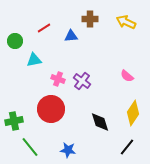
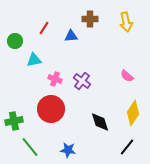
yellow arrow: rotated 126 degrees counterclockwise
red line: rotated 24 degrees counterclockwise
pink cross: moved 3 px left
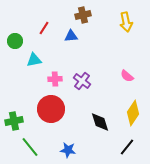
brown cross: moved 7 px left, 4 px up; rotated 14 degrees counterclockwise
pink cross: rotated 24 degrees counterclockwise
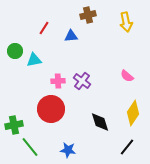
brown cross: moved 5 px right
green circle: moved 10 px down
pink cross: moved 3 px right, 2 px down
green cross: moved 4 px down
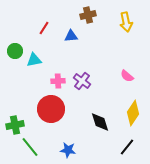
green cross: moved 1 px right
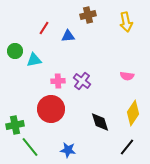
blue triangle: moved 3 px left
pink semicircle: rotated 32 degrees counterclockwise
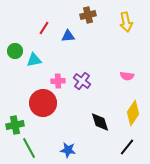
red circle: moved 8 px left, 6 px up
green line: moved 1 px left, 1 px down; rotated 10 degrees clockwise
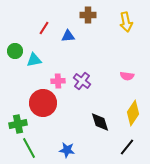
brown cross: rotated 14 degrees clockwise
green cross: moved 3 px right, 1 px up
blue star: moved 1 px left
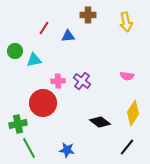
black diamond: rotated 35 degrees counterclockwise
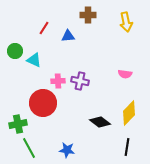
cyan triangle: rotated 35 degrees clockwise
pink semicircle: moved 2 px left, 2 px up
purple cross: moved 2 px left; rotated 24 degrees counterclockwise
yellow diamond: moved 4 px left; rotated 10 degrees clockwise
black line: rotated 30 degrees counterclockwise
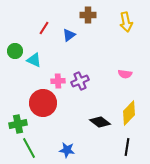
blue triangle: moved 1 px right, 1 px up; rotated 32 degrees counterclockwise
purple cross: rotated 36 degrees counterclockwise
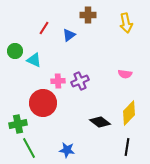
yellow arrow: moved 1 px down
